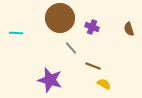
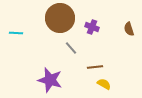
brown line: moved 2 px right, 1 px down; rotated 28 degrees counterclockwise
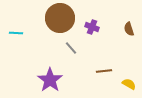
brown line: moved 9 px right, 4 px down
purple star: rotated 20 degrees clockwise
yellow semicircle: moved 25 px right
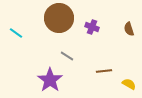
brown circle: moved 1 px left
cyan line: rotated 32 degrees clockwise
gray line: moved 4 px left, 8 px down; rotated 16 degrees counterclockwise
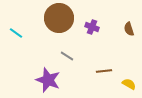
purple star: moved 2 px left; rotated 15 degrees counterclockwise
